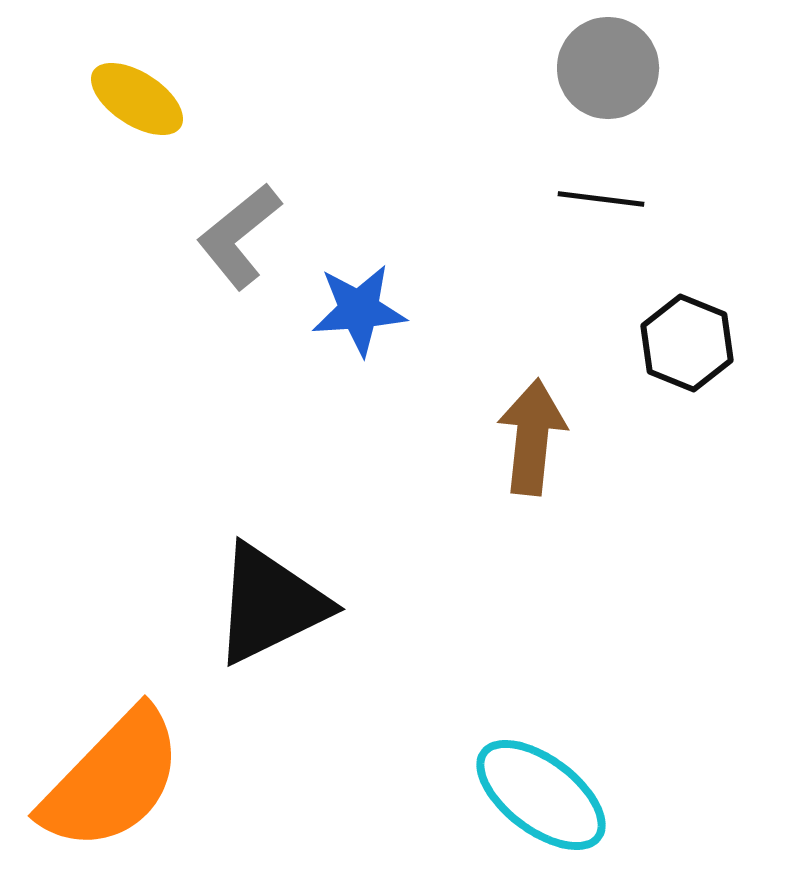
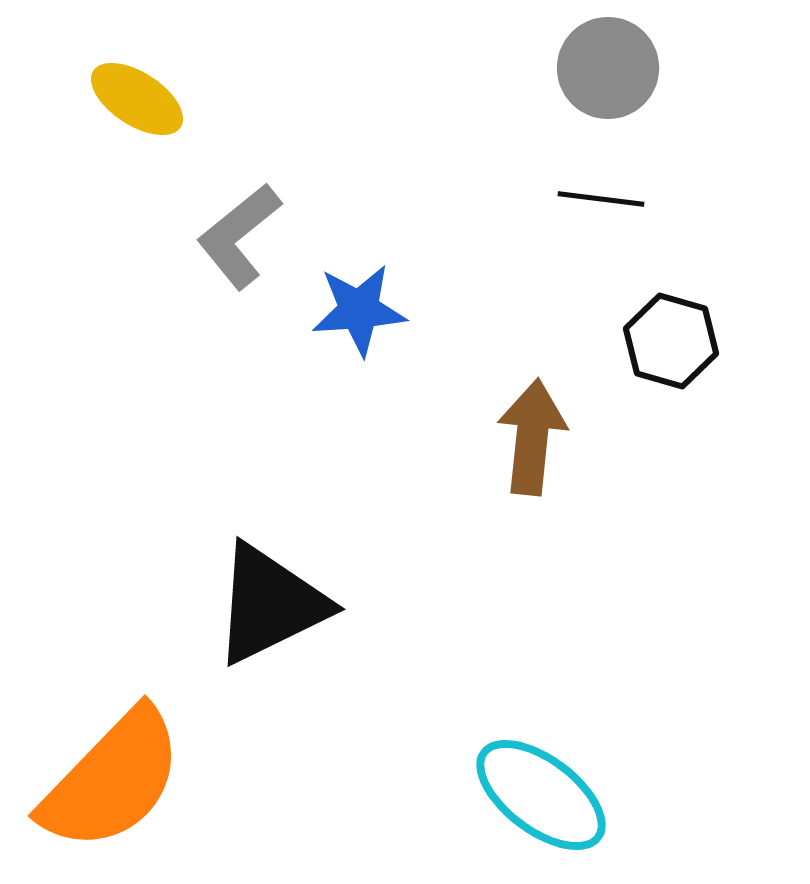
black hexagon: moved 16 px left, 2 px up; rotated 6 degrees counterclockwise
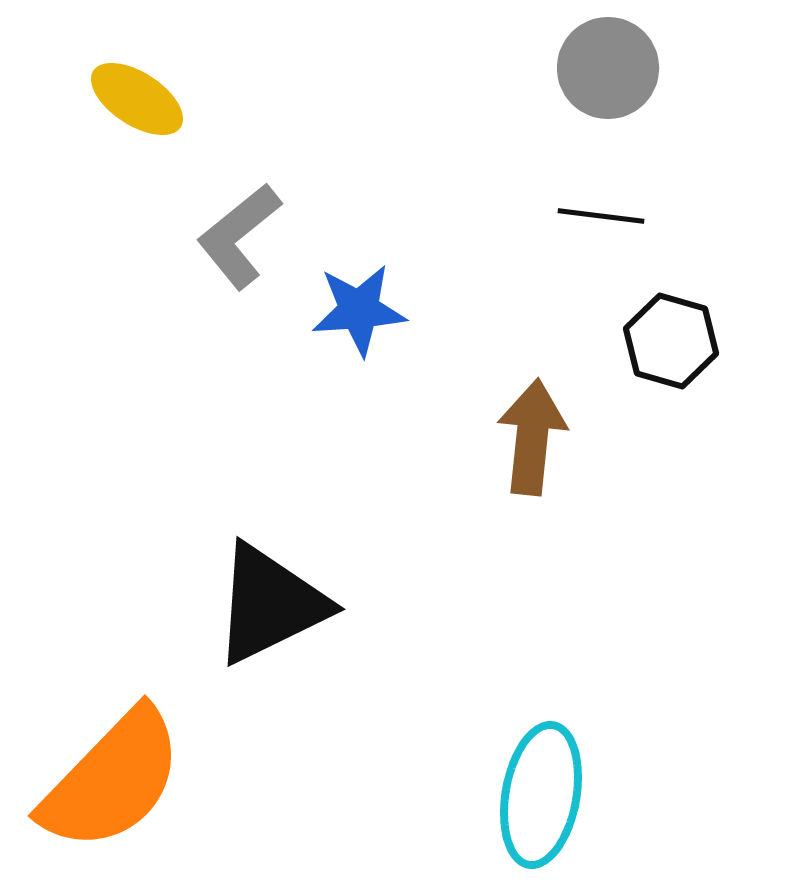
black line: moved 17 px down
cyan ellipse: rotated 63 degrees clockwise
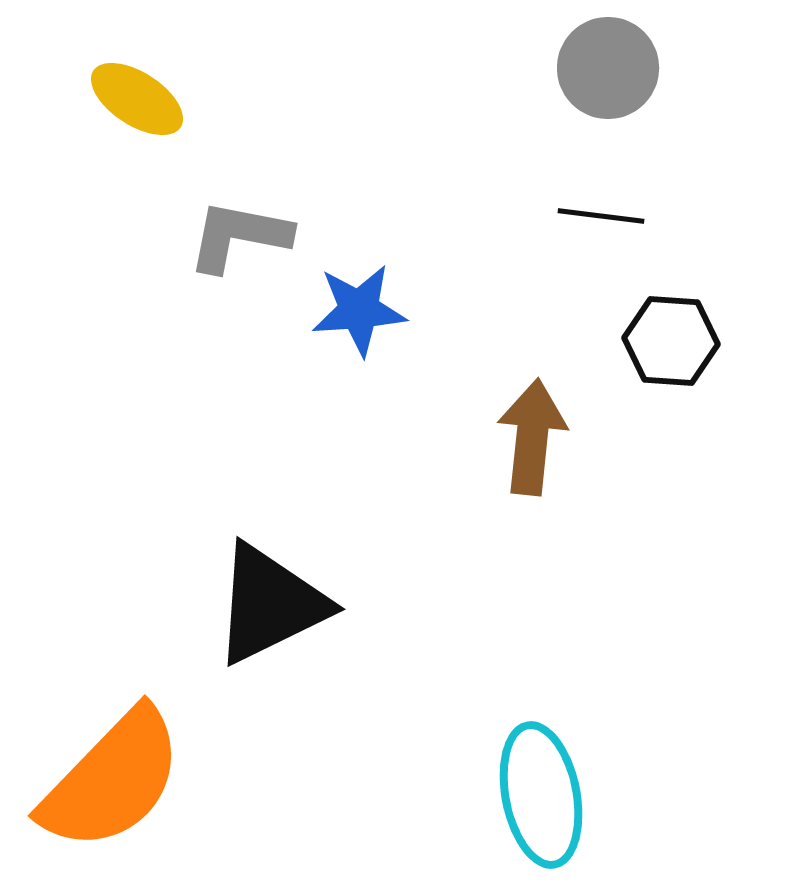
gray L-shape: rotated 50 degrees clockwise
black hexagon: rotated 12 degrees counterclockwise
cyan ellipse: rotated 21 degrees counterclockwise
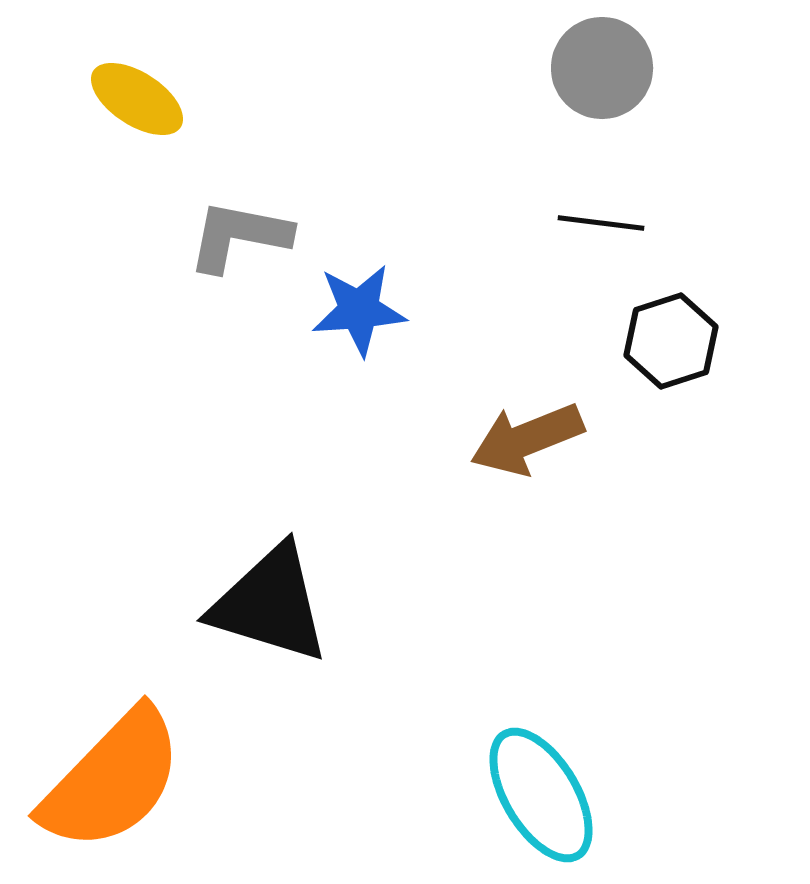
gray circle: moved 6 px left
black line: moved 7 px down
black hexagon: rotated 22 degrees counterclockwise
brown arrow: moved 5 px left, 2 px down; rotated 118 degrees counterclockwise
black triangle: rotated 43 degrees clockwise
cyan ellipse: rotated 20 degrees counterclockwise
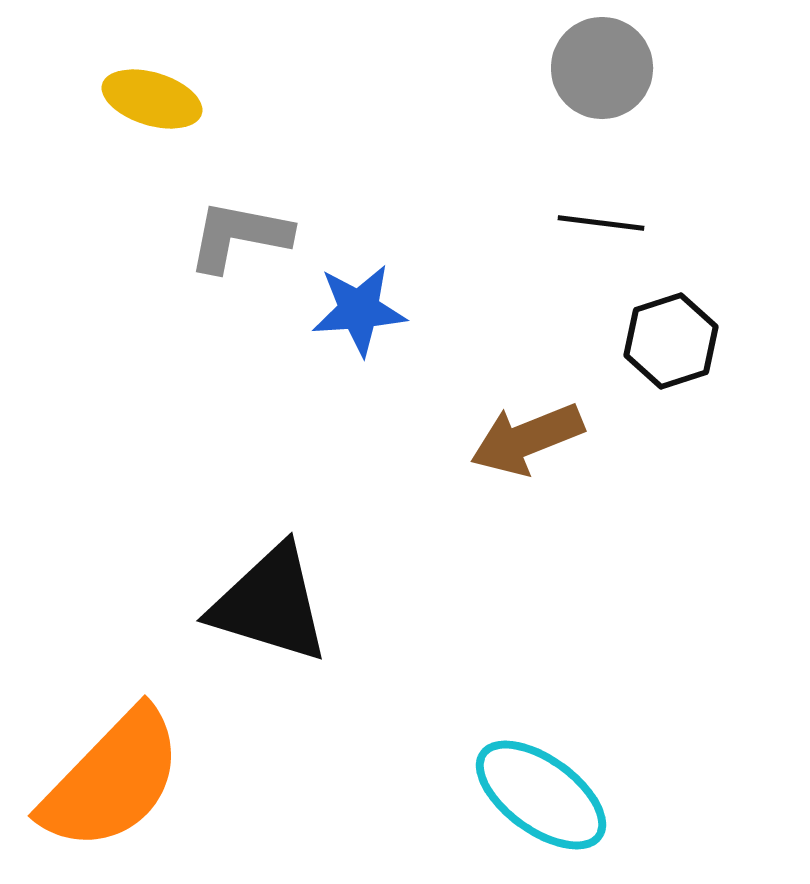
yellow ellipse: moved 15 px right; rotated 16 degrees counterclockwise
cyan ellipse: rotated 23 degrees counterclockwise
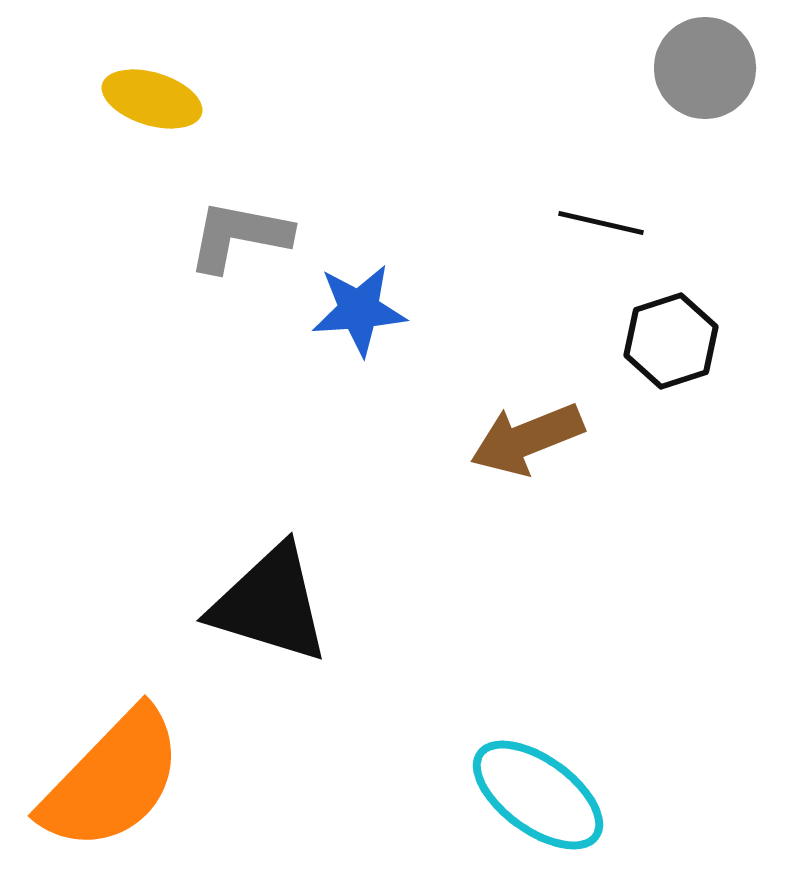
gray circle: moved 103 px right
black line: rotated 6 degrees clockwise
cyan ellipse: moved 3 px left
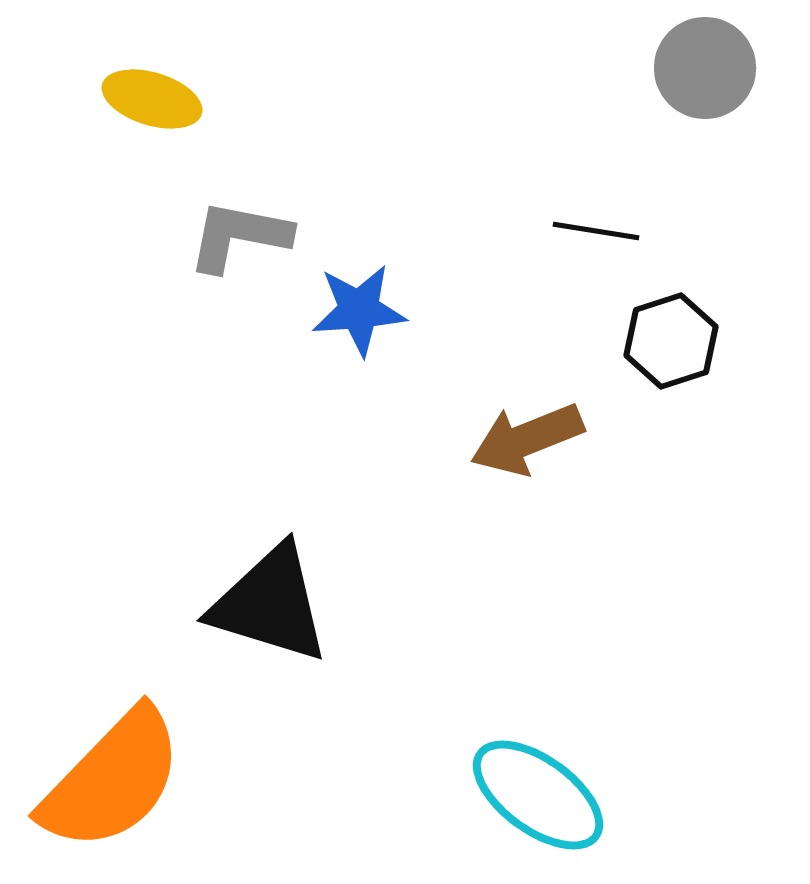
black line: moved 5 px left, 8 px down; rotated 4 degrees counterclockwise
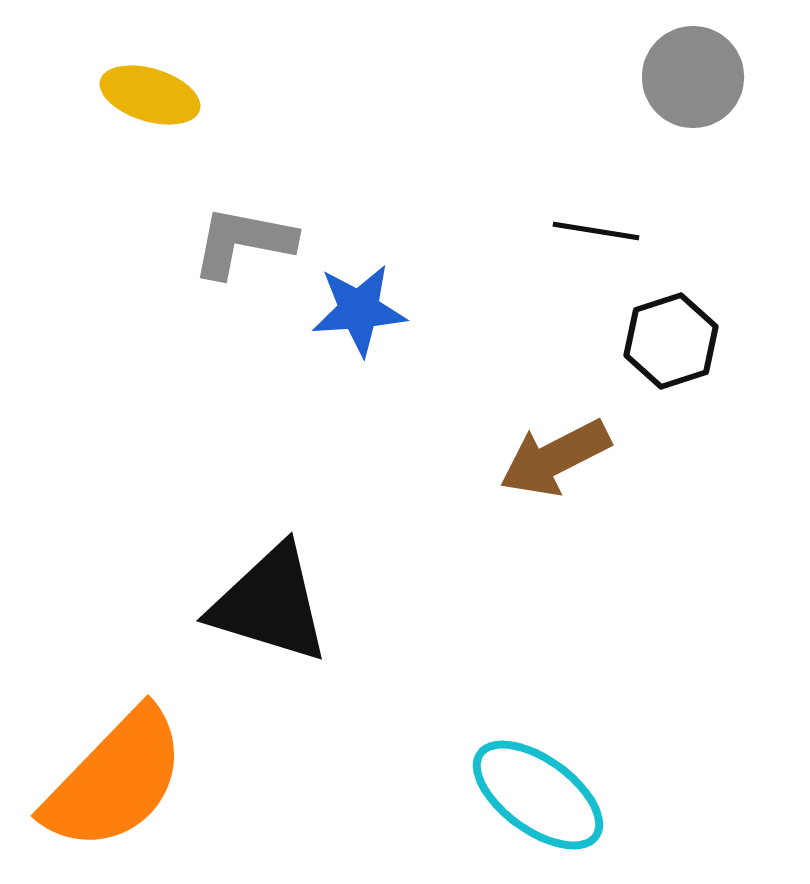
gray circle: moved 12 px left, 9 px down
yellow ellipse: moved 2 px left, 4 px up
gray L-shape: moved 4 px right, 6 px down
brown arrow: moved 28 px right, 19 px down; rotated 5 degrees counterclockwise
orange semicircle: moved 3 px right
